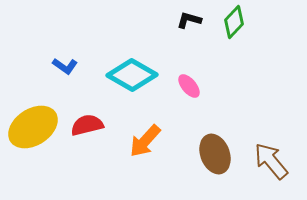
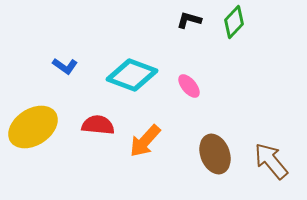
cyan diamond: rotated 9 degrees counterclockwise
red semicircle: moved 11 px right; rotated 20 degrees clockwise
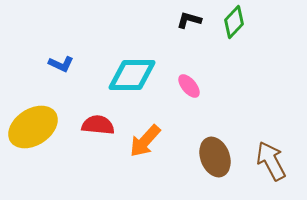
blue L-shape: moved 4 px left, 2 px up; rotated 10 degrees counterclockwise
cyan diamond: rotated 21 degrees counterclockwise
brown ellipse: moved 3 px down
brown arrow: rotated 12 degrees clockwise
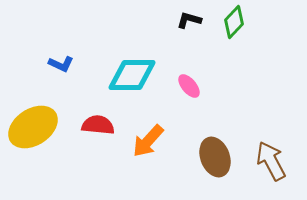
orange arrow: moved 3 px right
